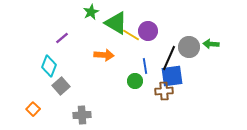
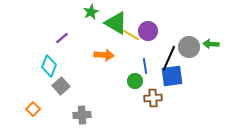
brown cross: moved 11 px left, 7 px down
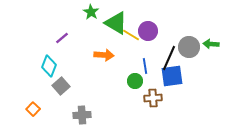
green star: rotated 14 degrees counterclockwise
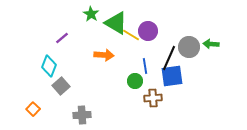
green star: moved 2 px down
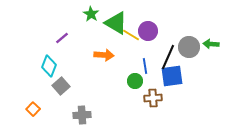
black line: moved 1 px left, 1 px up
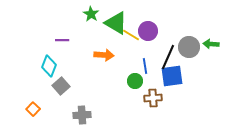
purple line: moved 2 px down; rotated 40 degrees clockwise
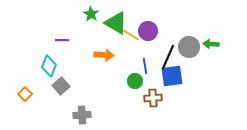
orange square: moved 8 px left, 15 px up
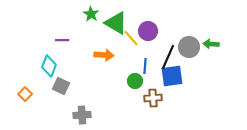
yellow line: moved 3 px down; rotated 18 degrees clockwise
blue line: rotated 14 degrees clockwise
gray square: rotated 24 degrees counterclockwise
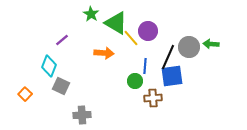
purple line: rotated 40 degrees counterclockwise
orange arrow: moved 2 px up
